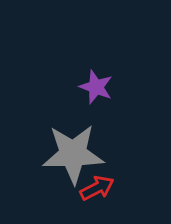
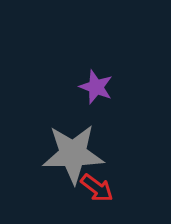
red arrow: rotated 64 degrees clockwise
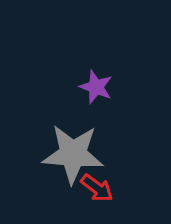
gray star: rotated 6 degrees clockwise
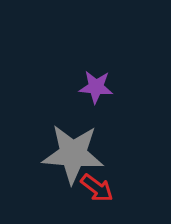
purple star: rotated 16 degrees counterclockwise
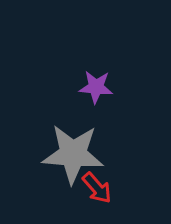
red arrow: rotated 12 degrees clockwise
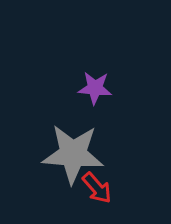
purple star: moved 1 px left, 1 px down
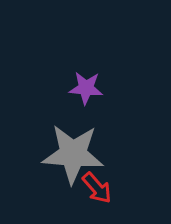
purple star: moved 9 px left
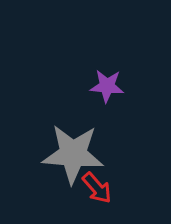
purple star: moved 21 px right, 2 px up
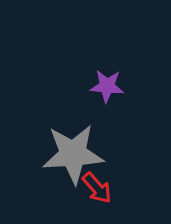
gray star: rotated 8 degrees counterclockwise
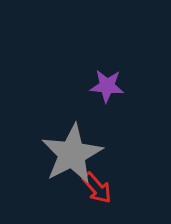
gray star: moved 1 px left; rotated 24 degrees counterclockwise
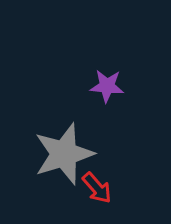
gray star: moved 8 px left; rotated 10 degrees clockwise
